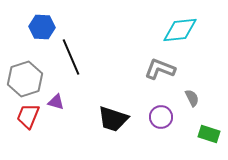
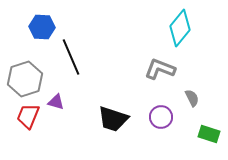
cyan diamond: moved 2 px up; rotated 45 degrees counterclockwise
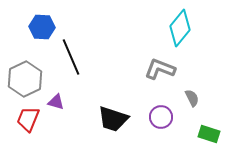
gray hexagon: rotated 8 degrees counterclockwise
red trapezoid: moved 3 px down
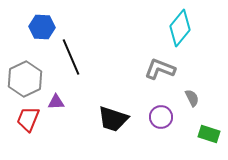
purple triangle: rotated 18 degrees counterclockwise
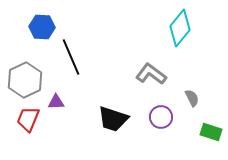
gray L-shape: moved 9 px left, 5 px down; rotated 16 degrees clockwise
gray hexagon: moved 1 px down
green rectangle: moved 2 px right, 2 px up
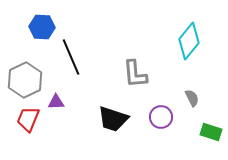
cyan diamond: moved 9 px right, 13 px down
gray L-shape: moved 16 px left; rotated 132 degrees counterclockwise
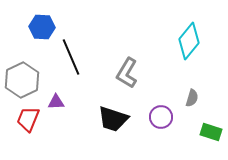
gray L-shape: moved 8 px left, 1 px up; rotated 36 degrees clockwise
gray hexagon: moved 3 px left
gray semicircle: rotated 42 degrees clockwise
